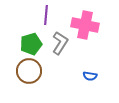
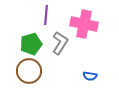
pink cross: moved 1 px left, 1 px up
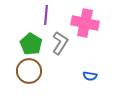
pink cross: moved 1 px right, 1 px up
green pentagon: rotated 25 degrees counterclockwise
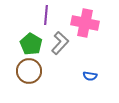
gray L-shape: rotated 10 degrees clockwise
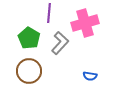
purple line: moved 3 px right, 2 px up
pink cross: rotated 28 degrees counterclockwise
green pentagon: moved 2 px left, 6 px up
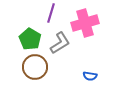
purple line: moved 2 px right; rotated 12 degrees clockwise
green pentagon: moved 1 px right, 1 px down
gray L-shape: rotated 15 degrees clockwise
brown circle: moved 6 px right, 4 px up
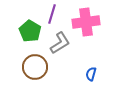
purple line: moved 1 px right, 1 px down
pink cross: moved 1 px right, 1 px up; rotated 8 degrees clockwise
green pentagon: moved 8 px up
blue semicircle: moved 1 px right, 2 px up; rotated 96 degrees clockwise
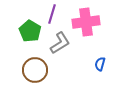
brown circle: moved 3 px down
blue semicircle: moved 9 px right, 10 px up
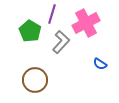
pink cross: moved 1 px down; rotated 20 degrees counterclockwise
gray L-shape: moved 1 px right, 1 px up; rotated 15 degrees counterclockwise
blue semicircle: rotated 72 degrees counterclockwise
brown circle: moved 10 px down
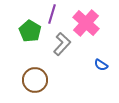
pink cross: rotated 20 degrees counterclockwise
gray L-shape: moved 1 px right, 2 px down
blue semicircle: moved 1 px right, 1 px down
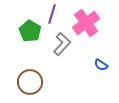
pink cross: rotated 12 degrees clockwise
brown circle: moved 5 px left, 2 px down
